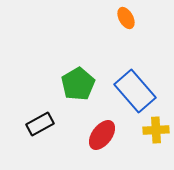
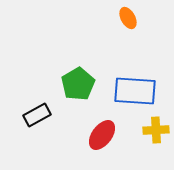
orange ellipse: moved 2 px right
blue rectangle: rotated 45 degrees counterclockwise
black rectangle: moved 3 px left, 9 px up
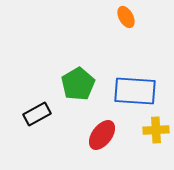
orange ellipse: moved 2 px left, 1 px up
black rectangle: moved 1 px up
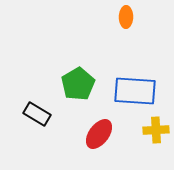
orange ellipse: rotated 30 degrees clockwise
black rectangle: rotated 60 degrees clockwise
red ellipse: moved 3 px left, 1 px up
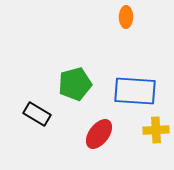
green pentagon: moved 3 px left; rotated 16 degrees clockwise
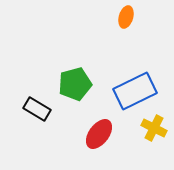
orange ellipse: rotated 15 degrees clockwise
blue rectangle: rotated 30 degrees counterclockwise
black rectangle: moved 5 px up
yellow cross: moved 2 px left, 2 px up; rotated 30 degrees clockwise
